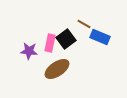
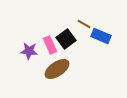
blue rectangle: moved 1 px right, 1 px up
pink rectangle: moved 2 px down; rotated 36 degrees counterclockwise
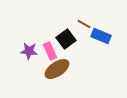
pink rectangle: moved 6 px down
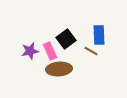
brown line: moved 7 px right, 27 px down
blue rectangle: moved 2 px left, 1 px up; rotated 66 degrees clockwise
purple star: moved 1 px right; rotated 18 degrees counterclockwise
brown ellipse: moved 2 px right; rotated 30 degrees clockwise
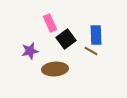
blue rectangle: moved 3 px left
pink rectangle: moved 28 px up
brown ellipse: moved 4 px left
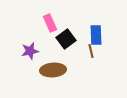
brown line: rotated 48 degrees clockwise
brown ellipse: moved 2 px left, 1 px down
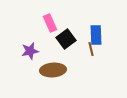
brown line: moved 2 px up
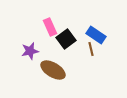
pink rectangle: moved 4 px down
blue rectangle: rotated 54 degrees counterclockwise
brown ellipse: rotated 35 degrees clockwise
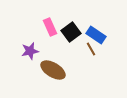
black square: moved 5 px right, 7 px up
brown line: rotated 16 degrees counterclockwise
